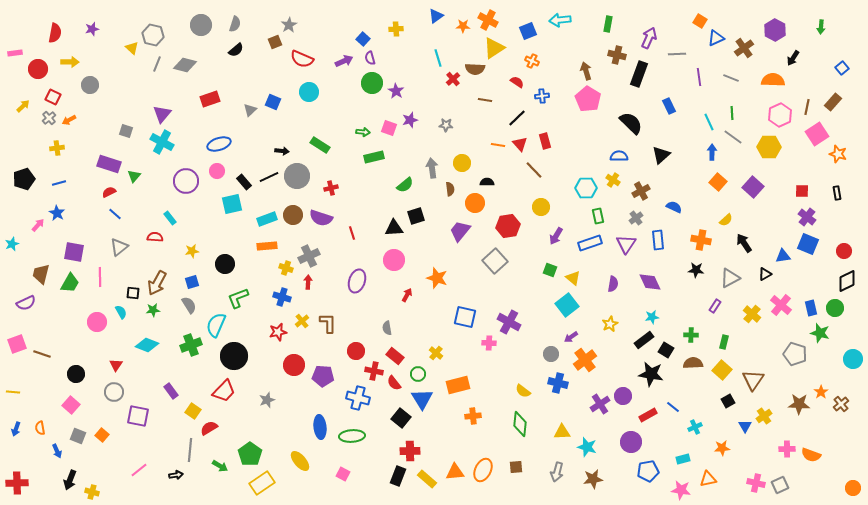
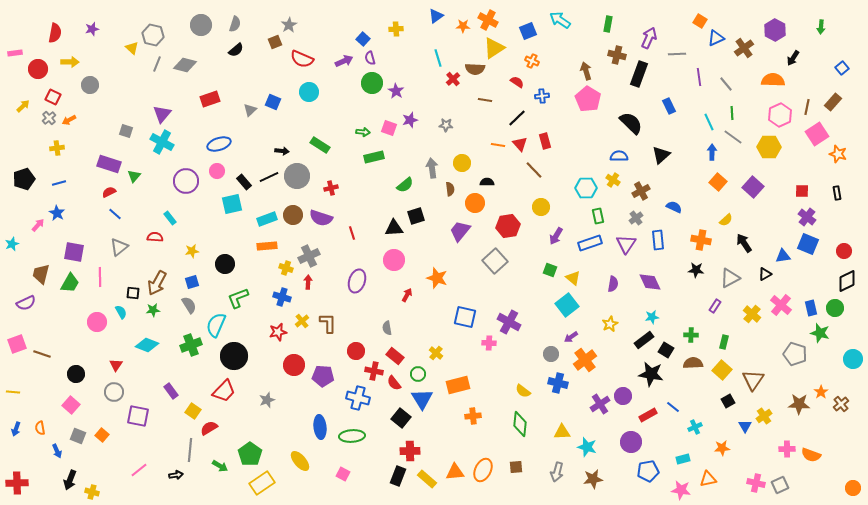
cyan arrow at (560, 20): rotated 40 degrees clockwise
gray line at (731, 78): moved 5 px left, 6 px down; rotated 28 degrees clockwise
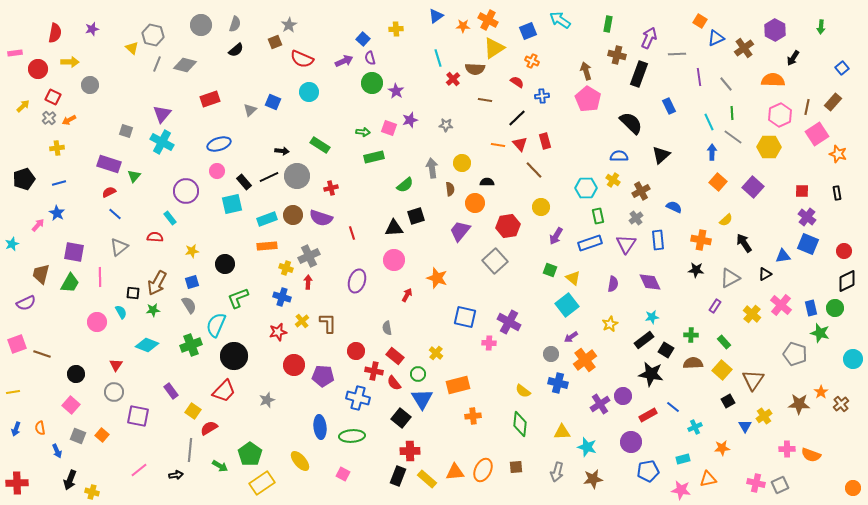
purple circle at (186, 181): moved 10 px down
green rectangle at (724, 342): rotated 56 degrees counterclockwise
yellow line at (13, 392): rotated 16 degrees counterclockwise
